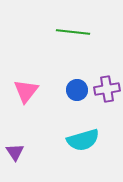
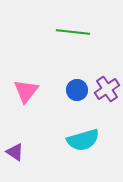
purple cross: rotated 25 degrees counterclockwise
purple triangle: rotated 24 degrees counterclockwise
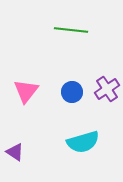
green line: moved 2 px left, 2 px up
blue circle: moved 5 px left, 2 px down
cyan semicircle: moved 2 px down
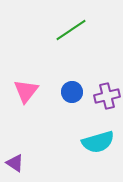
green line: rotated 40 degrees counterclockwise
purple cross: moved 7 px down; rotated 20 degrees clockwise
cyan semicircle: moved 15 px right
purple triangle: moved 11 px down
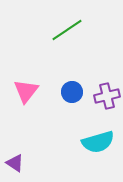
green line: moved 4 px left
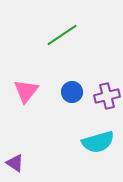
green line: moved 5 px left, 5 px down
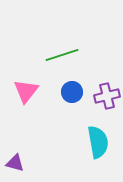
green line: moved 20 px down; rotated 16 degrees clockwise
cyan semicircle: rotated 84 degrees counterclockwise
purple triangle: rotated 18 degrees counterclockwise
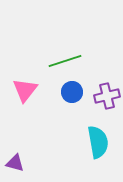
green line: moved 3 px right, 6 px down
pink triangle: moved 1 px left, 1 px up
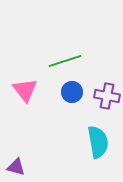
pink triangle: rotated 16 degrees counterclockwise
purple cross: rotated 25 degrees clockwise
purple triangle: moved 1 px right, 4 px down
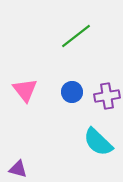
green line: moved 11 px right, 25 px up; rotated 20 degrees counterclockwise
purple cross: rotated 20 degrees counterclockwise
cyan semicircle: rotated 144 degrees clockwise
purple triangle: moved 2 px right, 2 px down
